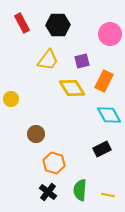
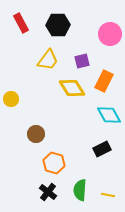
red rectangle: moved 1 px left
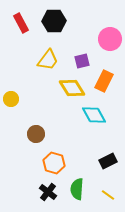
black hexagon: moved 4 px left, 4 px up
pink circle: moved 5 px down
cyan diamond: moved 15 px left
black rectangle: moved 6 px right, 12 px down
green semicircle: moved 3 px left, 1 px up
yellow line: rotated 24 degrees clockwise
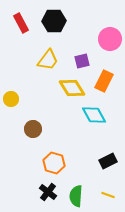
brown circle: moved 3 px left, 5 px up
green semicircle: moved 1 px left, 7 px down
yellow line: rotated 16 degrees counterclockwise
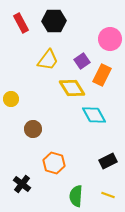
purple square: rotated 21 degrees counterclockwise
orange rectangle: moved 2 px left, 6 px up
black cross: moved 26 px left, 8 px up
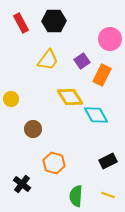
yellow diamond: moved 2 px left, 9 px down
cyan diamond: moved 2 px right
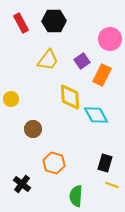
yellow diamond: rotated 28 degrees clockwise
black rectangle: moved 3 px left, 2 px down; rotated 48 degrees counterclockwise
yellow line: moved 4 px right, 10 px up
